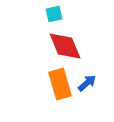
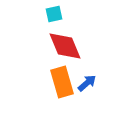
orange rectangle: moved 2 px right, 2 px up
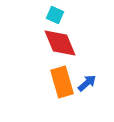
cyan square: moved 1 px right, 1 px down; rotated 36 degrees clockwise
red diamond: moved 5 px left, 3 px up
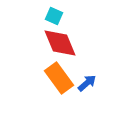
cyan square: moved 1 px left, 1 px down
orange rectangle: moved 3 px left, 4 px up; rotated 20 degrees counterclockwise
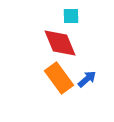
cyan square: moved 17 px right; rotated 24 degrees counterclockwise
blue arrow: moved 4 px up
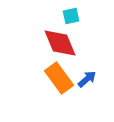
cyan square: rotated 12 degrees counterclockwise
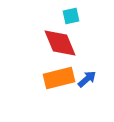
orange rectangle: rotated 68 degrees counterclockwise
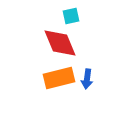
blue arrow: rotated 138 degrees clockwise
